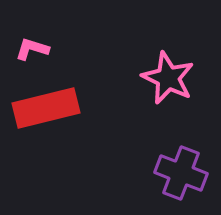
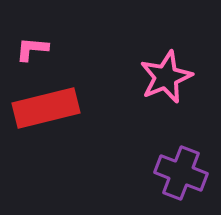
pink L-shape: rotated 12 degrees counterclockwise
pink star: moved 2 px left, 1 px up; rotated 24 degrees clockwise
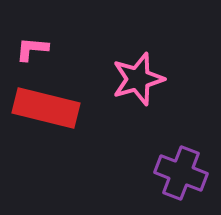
pink star: moved 28 px left, 2 px down; rotated 6 degrees clockwise
red rectangle: rotated 28 degrees clockwise
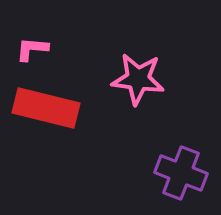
pink star: rotated 24 degrees clockwise
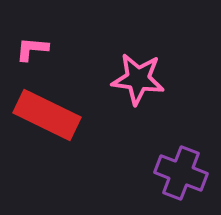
red rectangle: moved 1 px right, 7 px down; rotated 12 degrees clockwise
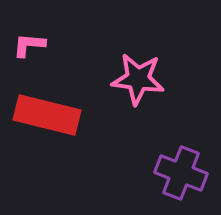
pink L-shape: moved 3 px left, 4 px up
red rectangle: rotated 12 degrees counterclockwise
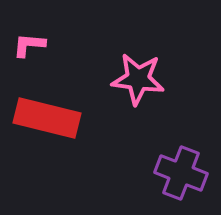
red rectangle: moved 3 px down
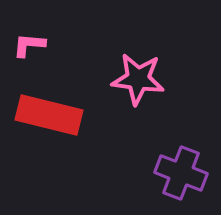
red rectangle: moved 2 px right, 3 px up
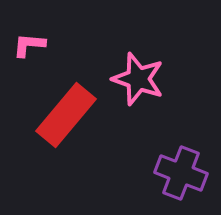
pink star: rotated 12 degrees clockwise
red rectangle: moved 17 px right; rotated 64 degrees counterclockwise
